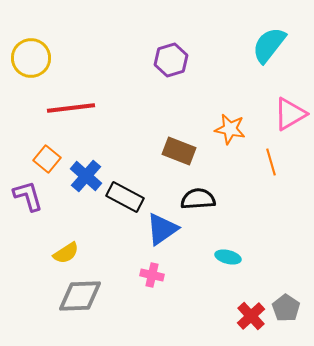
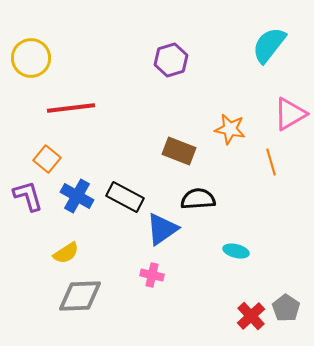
blue cross: moved 9 px left, 20 px down; rotated 12 degrees counterclockwise
cyan ellipse: moved 8 px right, 6 px up
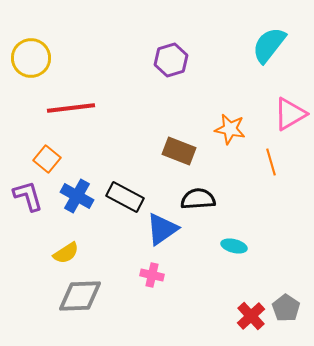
cyan ellipse: moved 2 px left, 5 px up
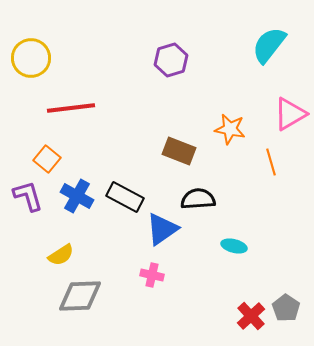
yellow semicircle: moved 5 px left, 2 px down
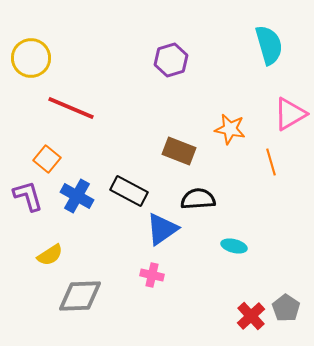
cyan semicircle: rotated 126 degrees clockwise
red line: rotated 30 degrees clockwise
black rectangle: moved 4 px right, 6 px up
yellow semicircle: moved 11 px left
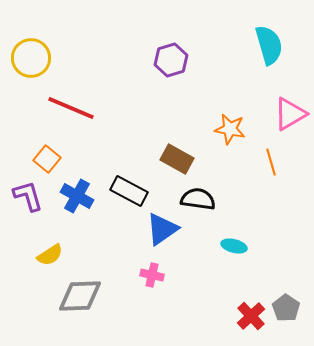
brown rectangle: moved 2 px left, 8 px down; rotated 8 degrees clockwise
black semicircle: rotated 12 degrees clockwise
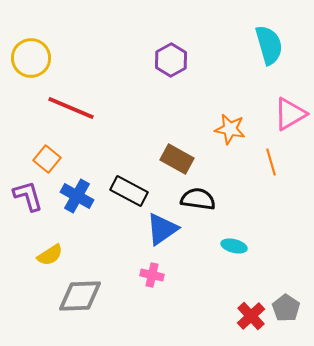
purple hexagon: rotated 12 degrees counterclockwise
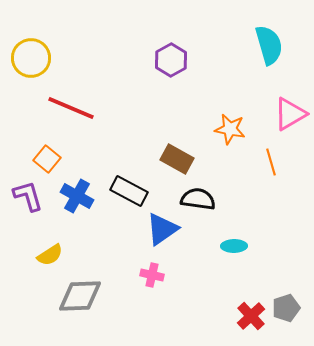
cyan ellipse: rotated 15 degrees counterclockwise
gray pentagon: rotated 20 degrees clockwise
